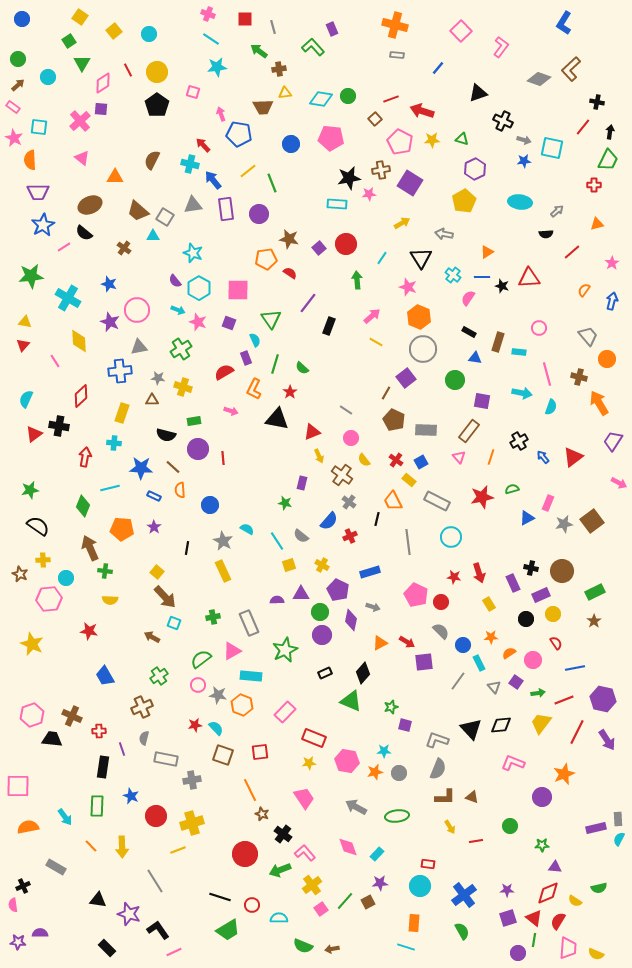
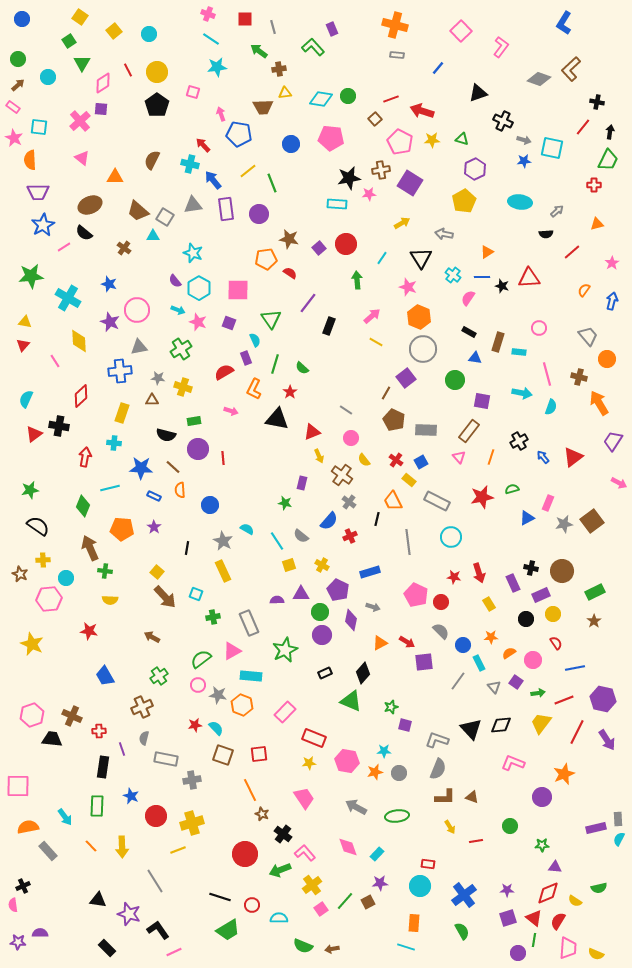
cyan square at (174, 623): moved 22 px right, 29 px up
red square at (260, 752): moved 1 px left, 2 px down
gray rectangle at (56, 867): moved 8 px left, 16 px up; rotated 18 degrees clockwise
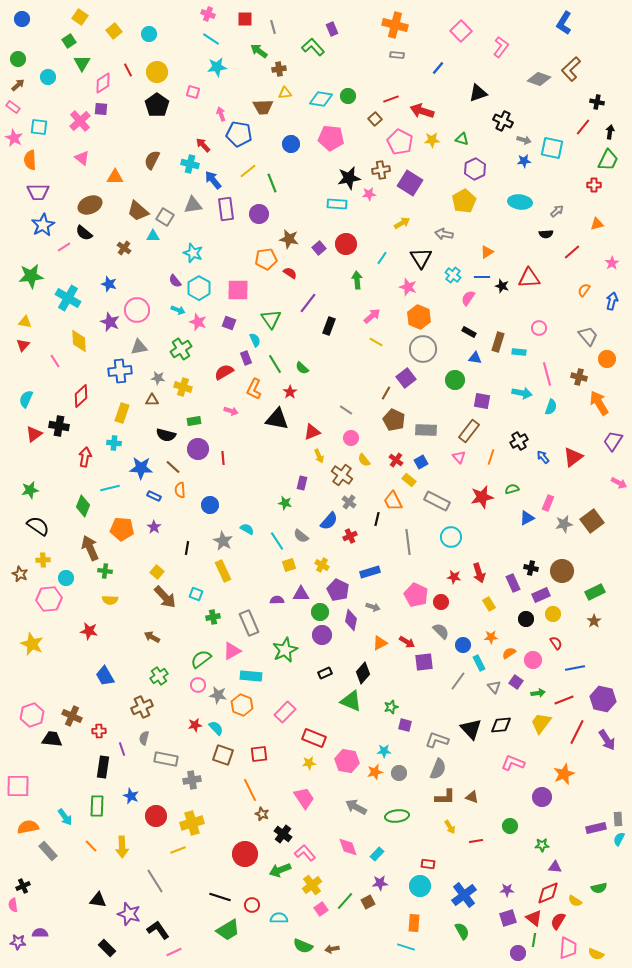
green line at (275, 364): rotated 48 degrees counterclockwise
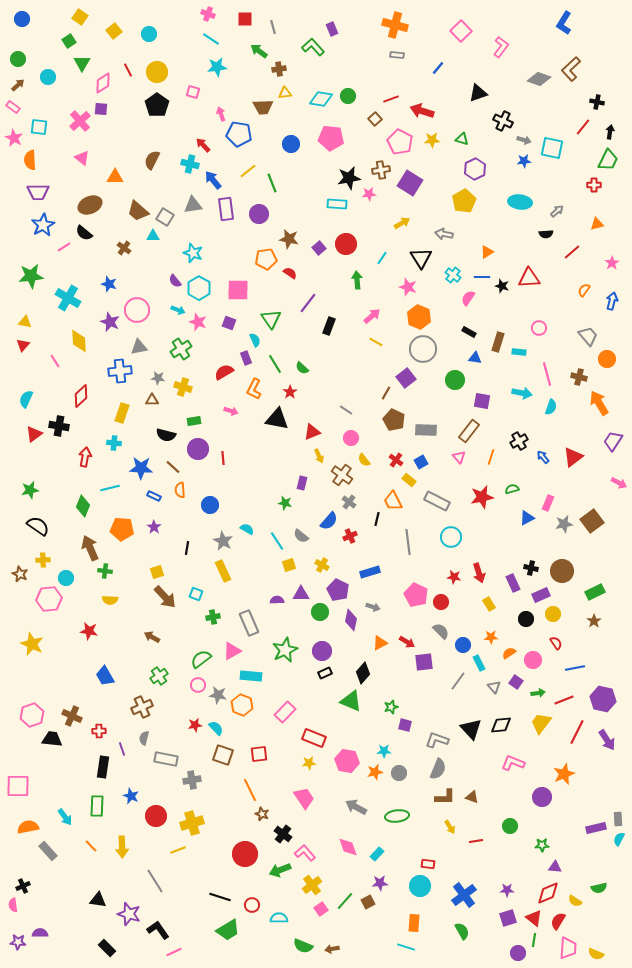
yellow square at (157, 572): rotated 32 degrees clockwise
purple circle at (322, 635): moved 16 px down
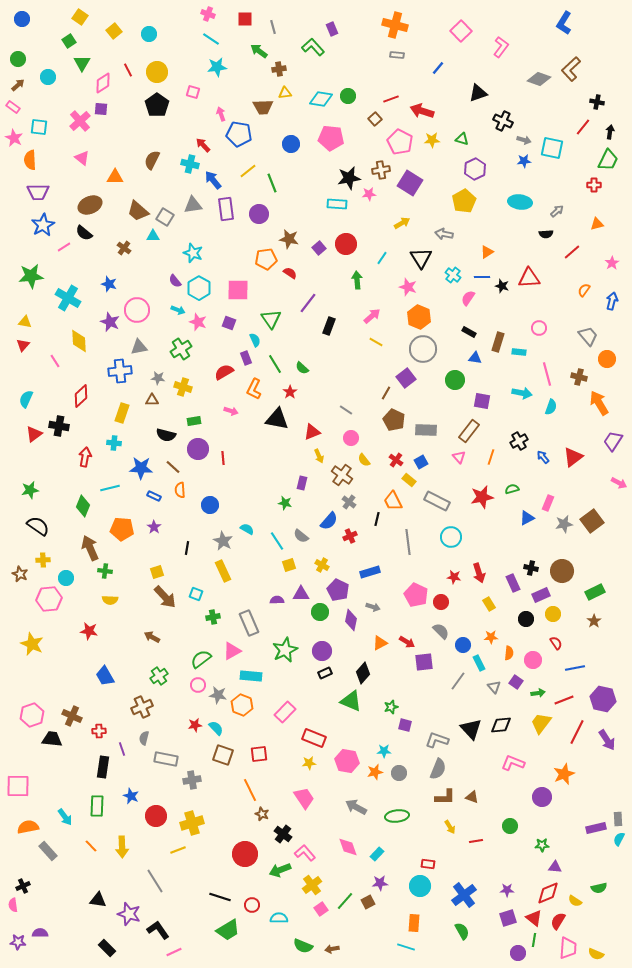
orange semicircle at (509, 653): rotated 128 degrees clockwise
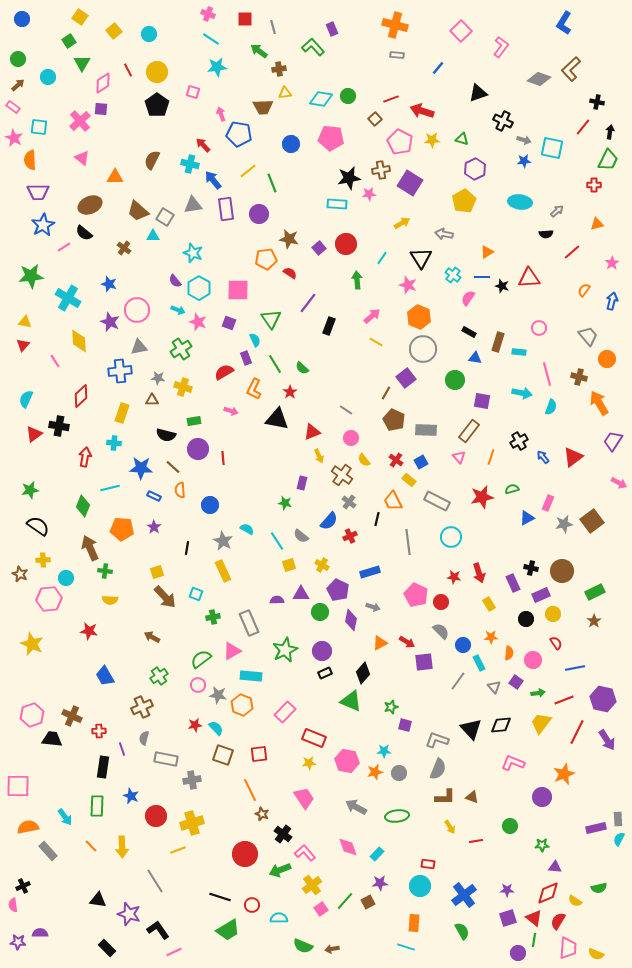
pink star at (408, 287): moved 2 px up
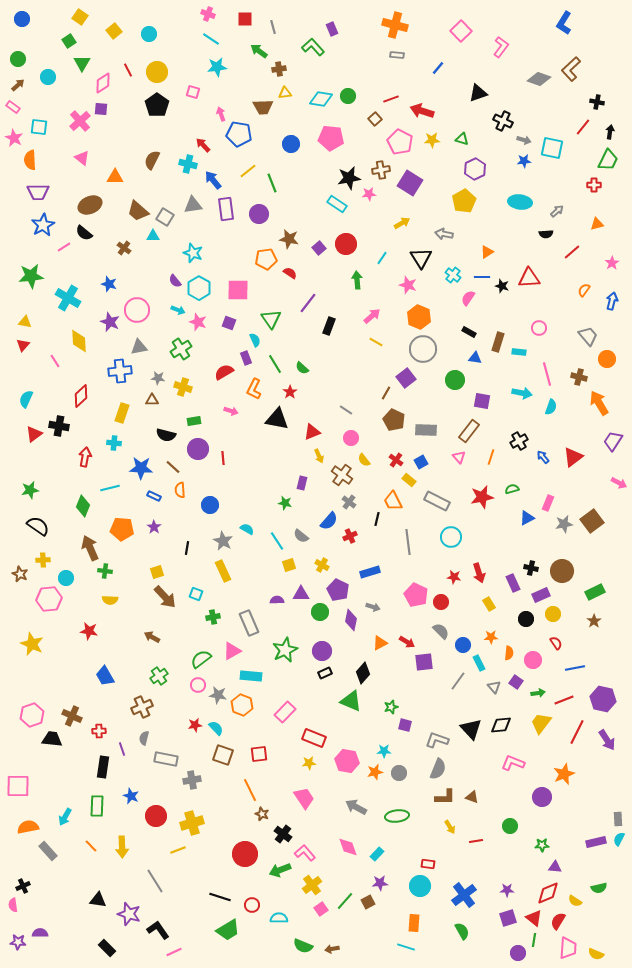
cyan cross at (190, 164): moved 2 px left
cyan rectangle at (337, 204): rotated 30 degrees clockwise
cyan arrow at (65, 817): rotated 66 degrees clockwise
purple rectangle at (596, 828): moved 14 px down
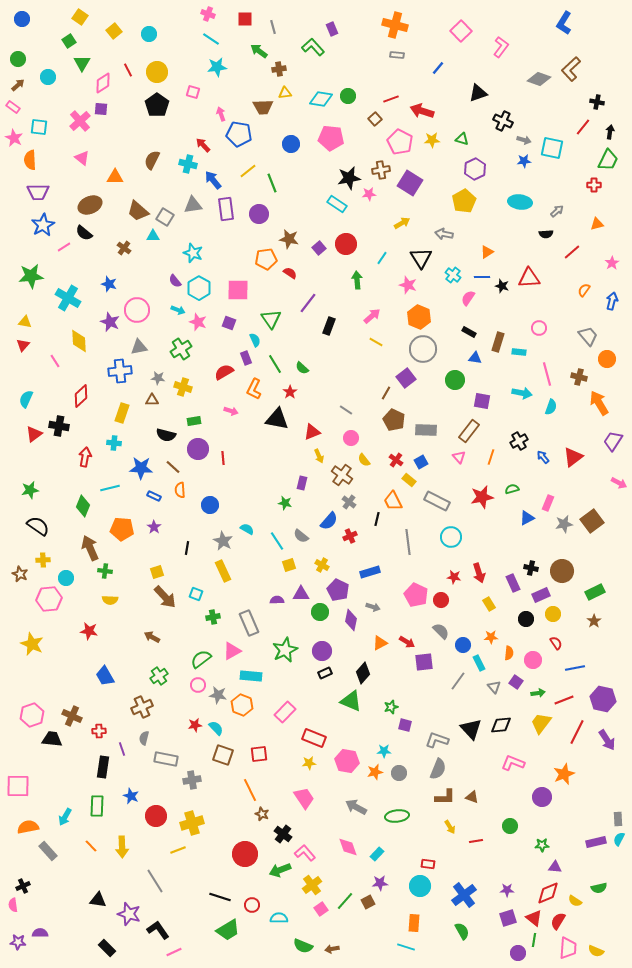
red circle at (441, 602): moved 2 px up
yellow semicircle at (596, 954): moved 3 px up
